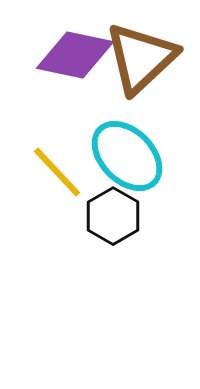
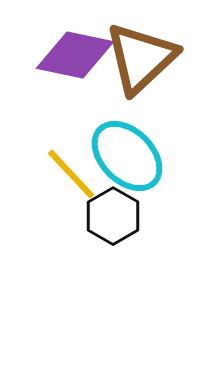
yellow line: moved 14 px right, 2 px down
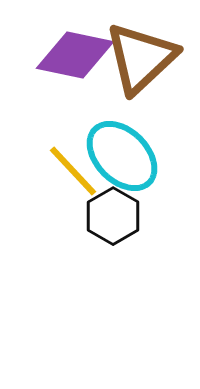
cyan ellipse: moved 5 px left
yellow line: moved 2 px right, 3 px up
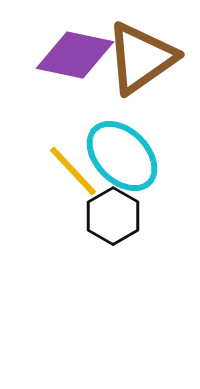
brown triangle: rotated 8 degrees clockwise
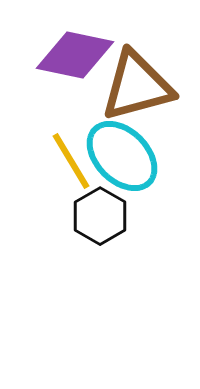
brown triangle: moved 4 px left, 28 px down; rotated 20 degrees clockwise
yellow line: moved 2 px left, 10 px up; rotated 12 degrees clockwise
black hexagon: moved 13 px left
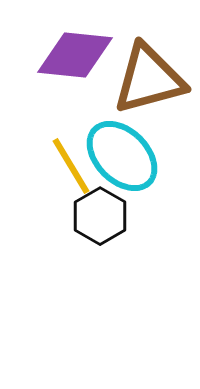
purple diamond: rotated 6 degrees counterclockwise
brown triangle: moved 12 px right, 7 px up
yellow line: moved 5 px down
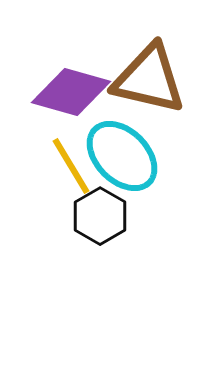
purple diamond: moved 4 px left, 37 px down; rotated 10 degrees clockwise
brown triangle: rotated 28 degrees clockwise
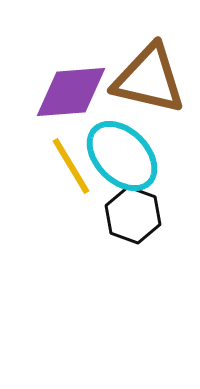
purple diamond: rotated 20 degrees counterclockwise
black hexagon: moved 33 px right, 1 px up; rotated 10 degrees counterclockwise
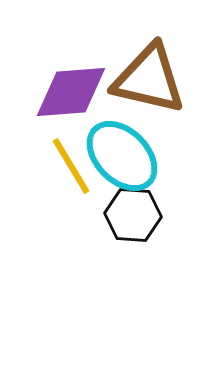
black hexagon: rotated 16 degrees counterclockwise
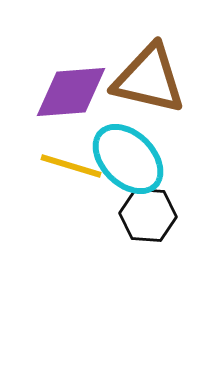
cyan ellipse: moved 6 px right, 3 px down
yellow line: rotated 42 degrees counterclockwise
black hexagon: moved 15 px right
